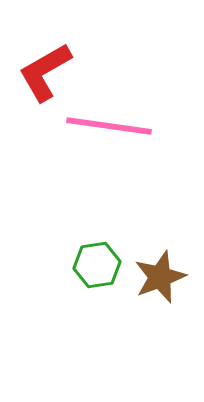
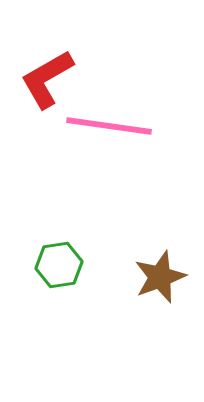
red L-shape: moved 2 px right, 7 px down
green hexagon: moved 38 px left
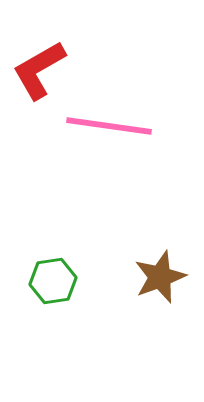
red L-shape: moved 8 px left, 9 px up
green hexagon: moved 6 px left, 16 px down
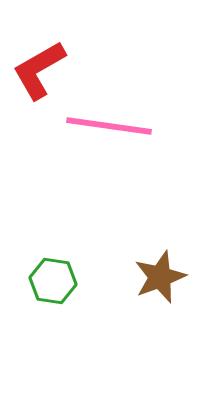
green hexagon: rotated 18 degrees clockwise
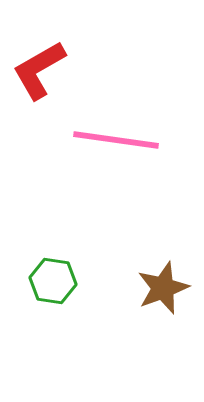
pink line: moved 7 px right, 14 px down
brown star: moved 3 px right, 11 px down
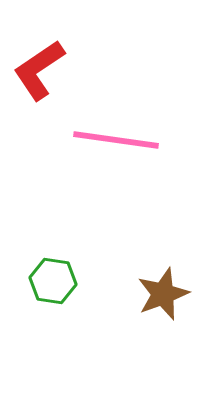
red L-shape: rotated 4 degrees counterclockwise
brown star: moved 6 px down
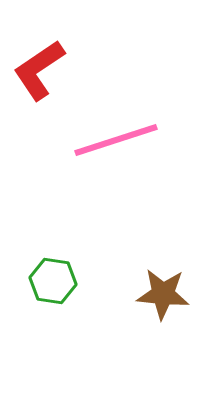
pink line: rotated 26 degrees counterclockwise
brown star: rotated 26 degrees clockwise
